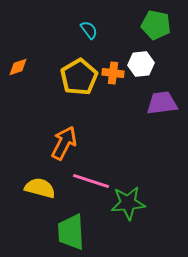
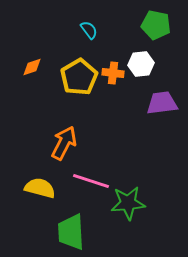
orange diamond: moved 14 px right
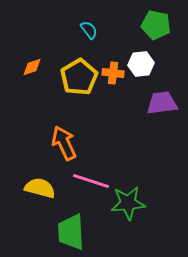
orange arrow: rotated 52 degrees counterclockwise
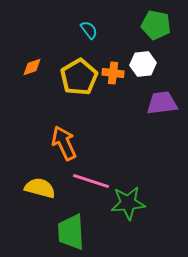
white hexagon: moved 2 px right
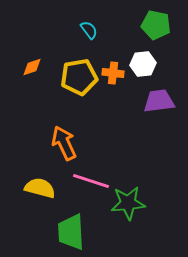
yellow pentagon: rotated 21 degrees clockwise
purple trapezoid: moved 3 px left, 2 px up
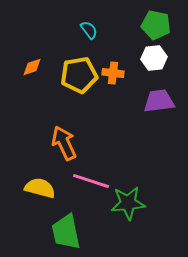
white hexagon: moved 11 px right, 6 px up
yellow pentagon: moved 2 px up
green trapezoid: moved 5 px left; rotated 9 degrees counterclockwise
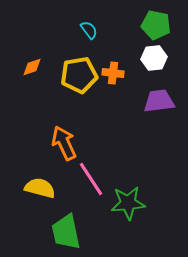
pink line: moved 2 px up; rotated 39 degrees clockwise
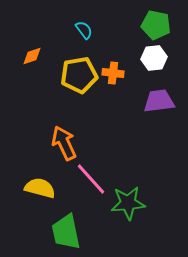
cyan semicircle: moved 5 px left
orange diamond: moved 11 px up
pink line: rotated 9 degrees counterclockwise
